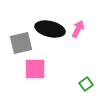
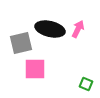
green square: rotated 32 degrees counterclockwise
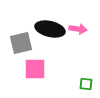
pink arrow: rotated 72 degrees clockwise
green square: rotated 16 degrees counterclockwise
